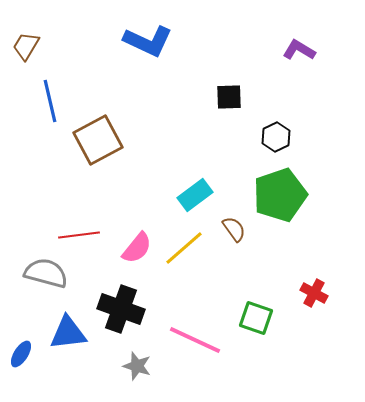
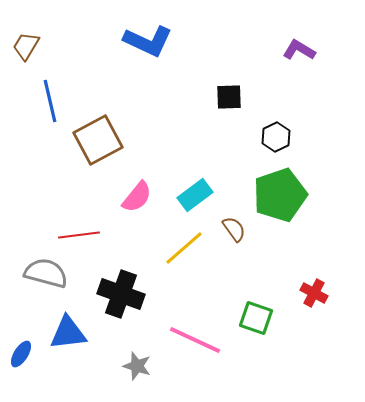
pink semicircle: moved 51 px up
black cross: moved 15 px up
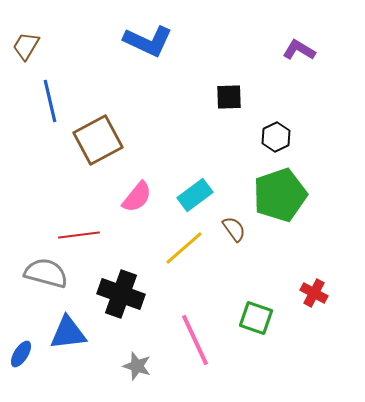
pink line: rotated 40 degrees clockwise
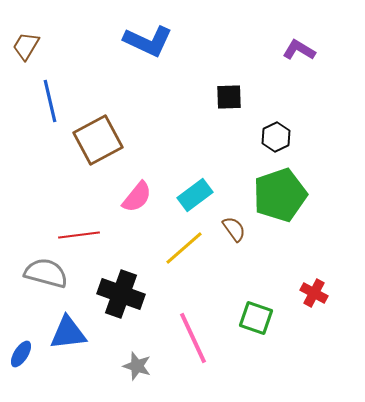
pink line: moved 2 px left, 2 px up
